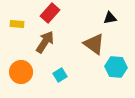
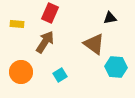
red rectangle: rotated 18 degrees counterclockwise
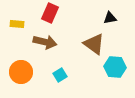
brown arrow: rotated 70 degrees clockwise
cyan hexagon: moved 1 px left
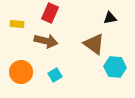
brown arrow: moved 1 px right, 1 px up
cyan square: moved 5 px left
